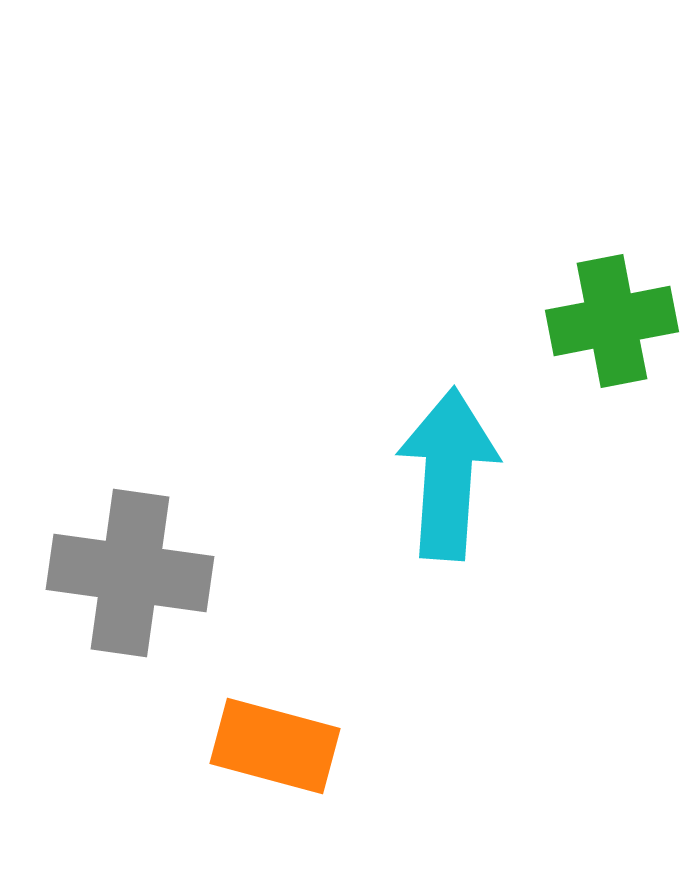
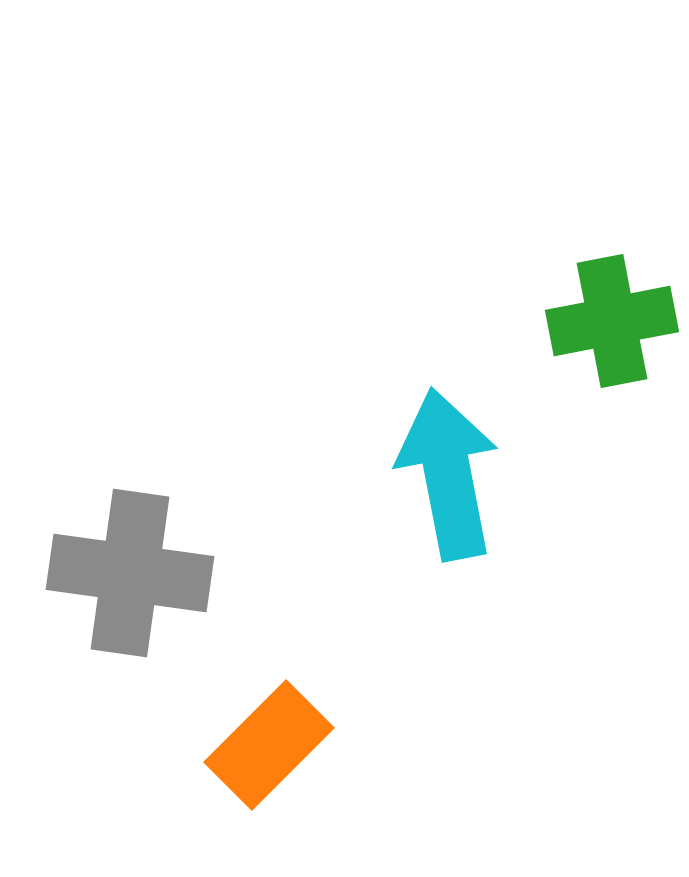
cyan arrow: rotated 15 degrees counterclockwise
orange rectangle: moved 6 px left, 1 px up; rotated 60 degrees counterclockwise
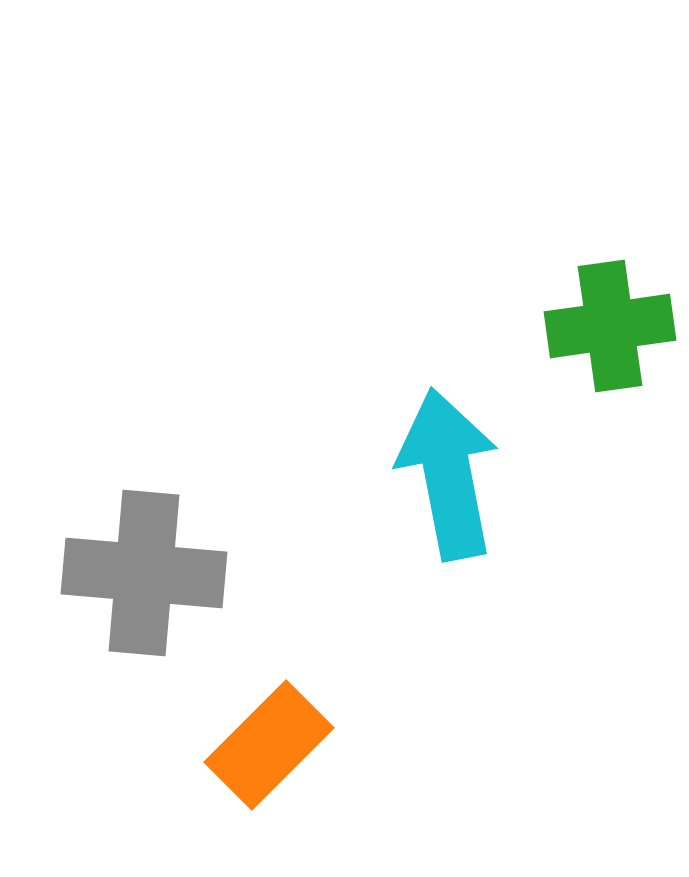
green cross: moved 2 px left, 5 px down; rotated 3 degrees clockwise
gray cross: moved 14 px right; rotated 3 degrees counterclockwise
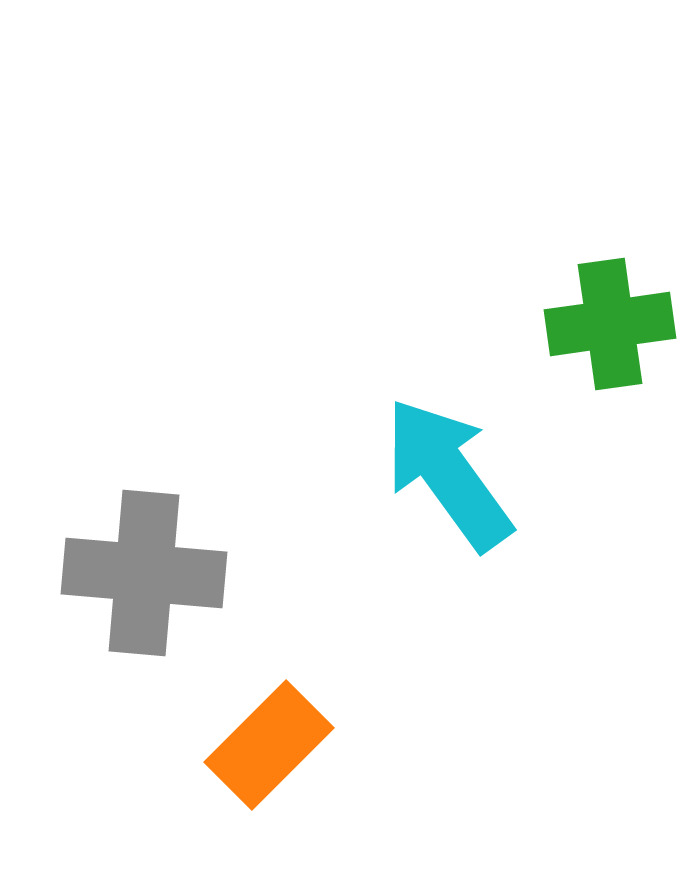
green cross: moved 2 px up
cyan arrow: rotated 25 degrees counterclockwise
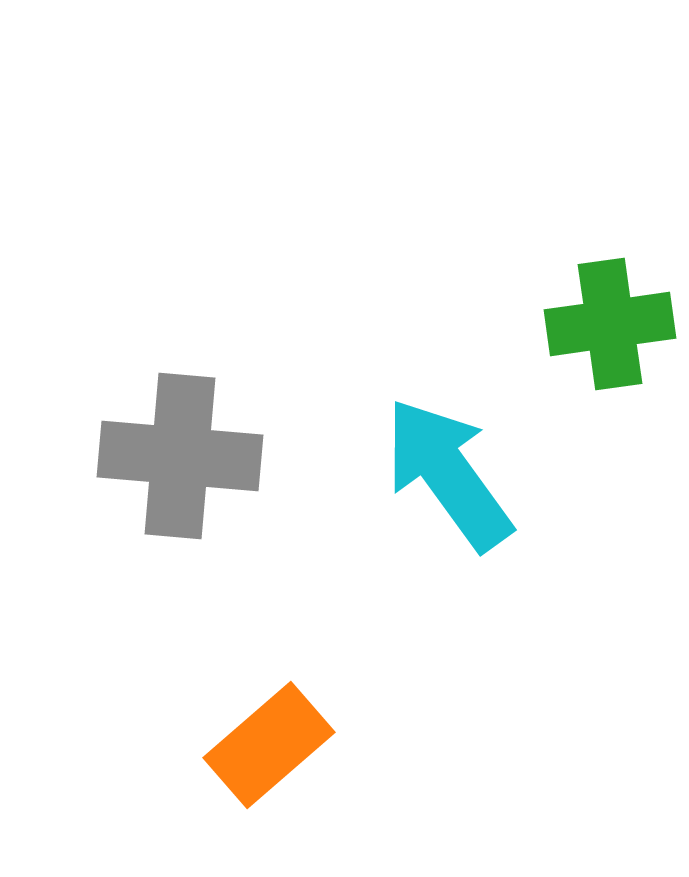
gray cross: moved 36 px right, 117 px up
orange rectangle: rotated 4 degrees clockwise
